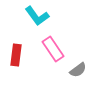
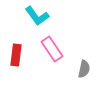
pink rectangle: moved 1 px left
gray semicircle: moved 6 px right, 1 px up; rotated 42 degrees counterclockwise
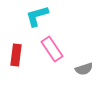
cyan L-shape: rotated 110 degrees clockwise
gray semicircle: rotated 60 degrees clockwise
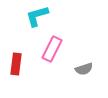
pink rectangle: rotated 60 degrees clockwise
red rectangle: moved 9 px down
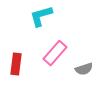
cyan L-shape: moved 4 px right
pink rectangle: moved 3 px right, 4 px down; rotated 15 degrees clockwise
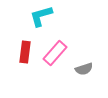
red rectangle: moved 9 px right, 12 px up
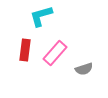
red rectangle: moved 2 px up
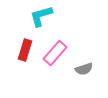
red rectangle: rotated 10 degrees clockwise
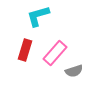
cyan L-shape: moved 3 px left
gray semicircle: moved 10 px left, 2 px down
